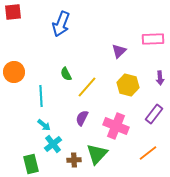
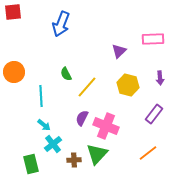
pink cross: moved 10 px left
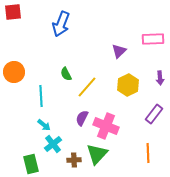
yellow hexagon: rotated 20 degrees clockwise
orange line: rotated 54 degrees counterclockwise
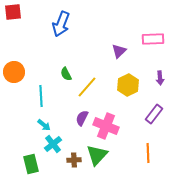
green triangle: moved 1 px down
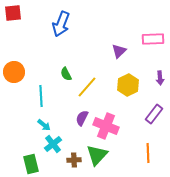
red square: moved 1 px down
